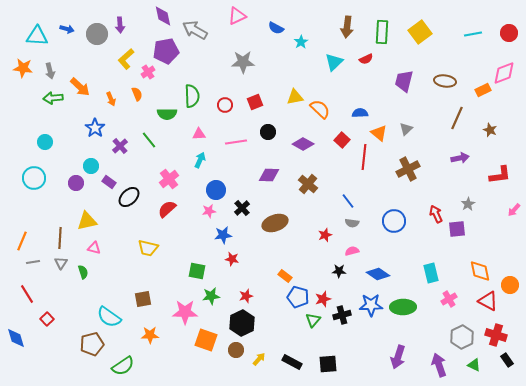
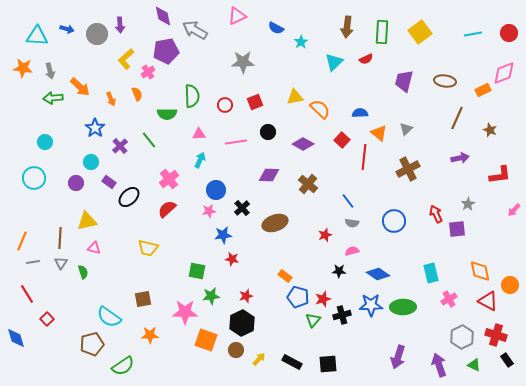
cyan circle at (91, 166): moved 4 px up
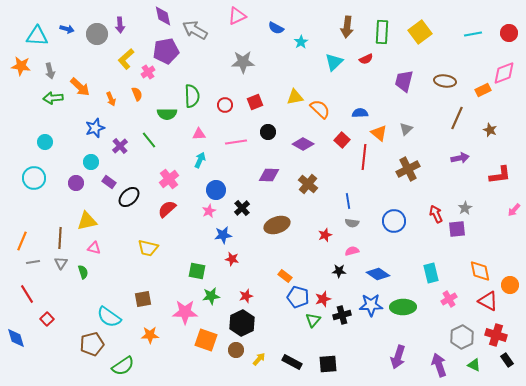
orange star at (23, 68): moved 2 px left, 2 px up
blue star at (95, 128): rotated 18 degrees clockwise
blue line at (348, 201): rotated 28 degrees clockwise
gray star at (468, 204): moved 3 px left, 4 px down
pink star at (209, 211): rotated 16 degrees counterclockwise
brown ellipse at (275, 223): moved 2 px right, 2 px down
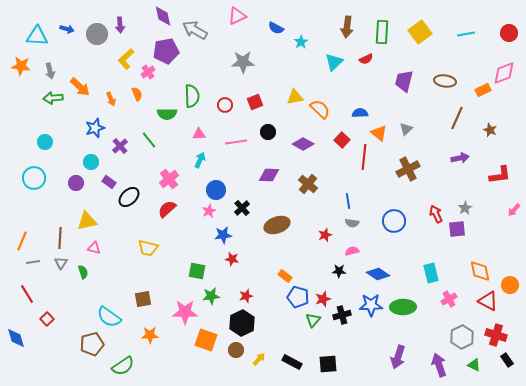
cyan line at (473, 34): moved 7 px left
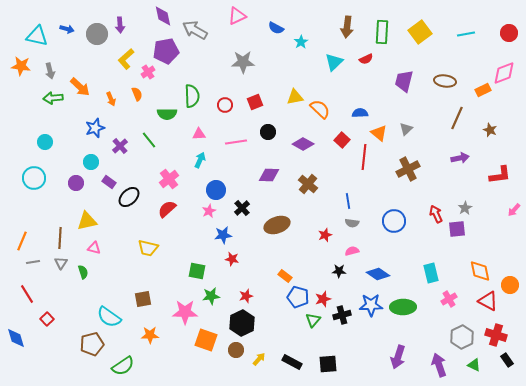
cyan triangle at (37, 36): rotated 10 degrees clockwise
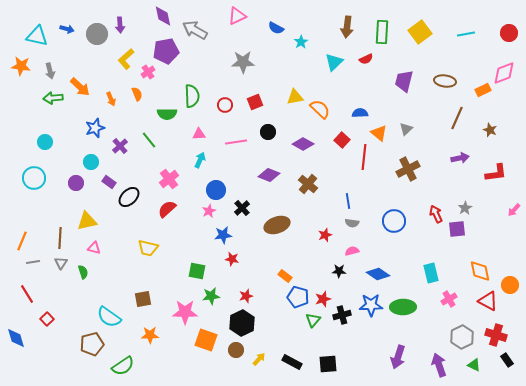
purple diamond at (269, 175): rotated 20 degrees clockwise
red L-shape at (500, 175): moved 4 px left, 2 px up
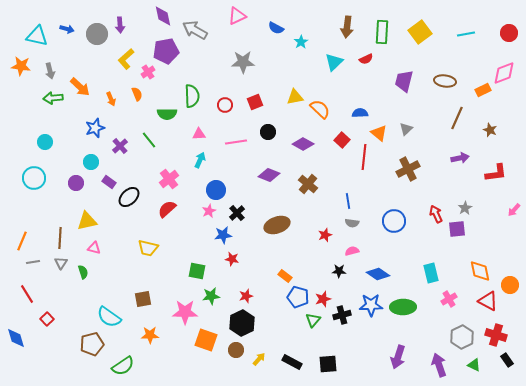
black cross at (242, 208): moved 5 px left, 5 px down
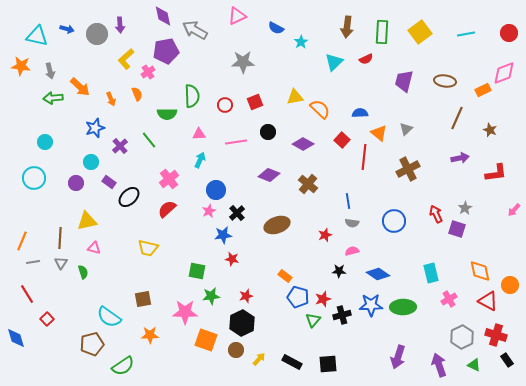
purple square at (457, 229): rotated 24 degrees clockwise
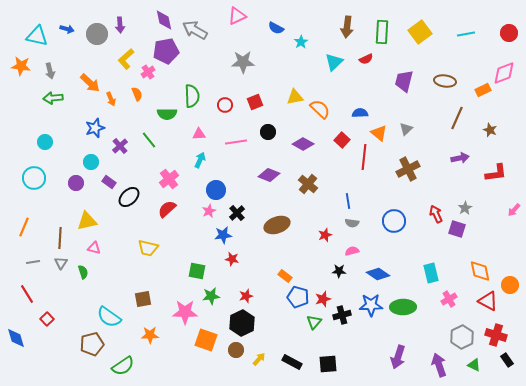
purple diamond at (163, 16): moved 1 px right, 4 px down
orange arrow at (80, 87): moved 10 px right, 4 px up
orange line at (22, 241): moved 2 px right, 14 px up
green triangle at (313, 320): moved 1 px right, 2 px down
